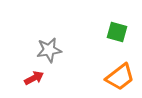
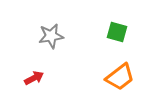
gray star: moved 2 px right, 14 px up
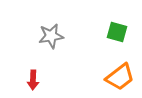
red arrow: moved 1 px left, 2 px down; rotated 120 degrees clockwise
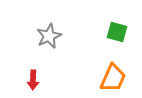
gray star: moved 2 px left; rotated 15 degrees counterclockwise
orange trapezoid: moved 7 px left, 1 px down; rotated 28 degrees counterclockwise
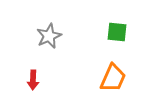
green square: rotated 10 degrees counterclockwise
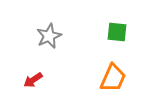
red arrow: rotated 54 degrees clockwise
